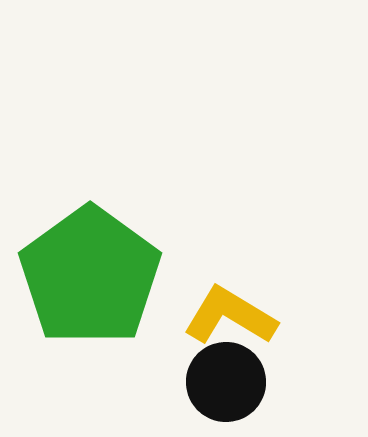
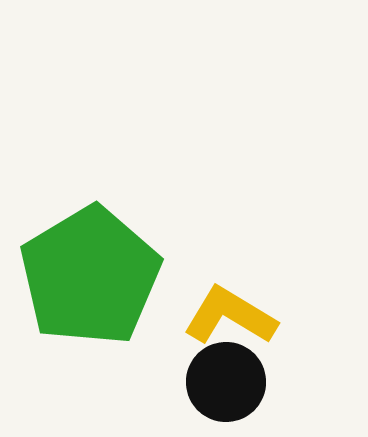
green pentagon: rotated 5 degrees clockwise
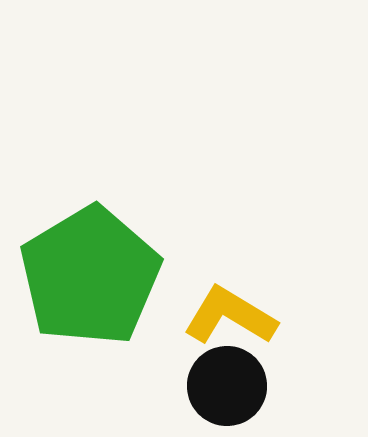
black circle: moved 1 px right, 4 px down
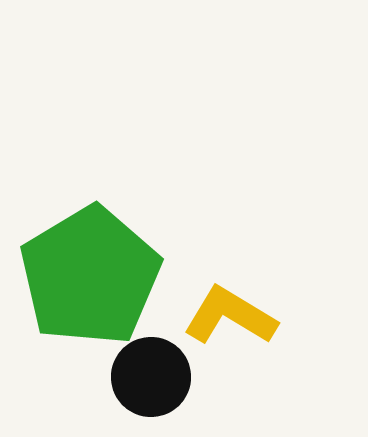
black circle: moved 76 px left, 9 px up
